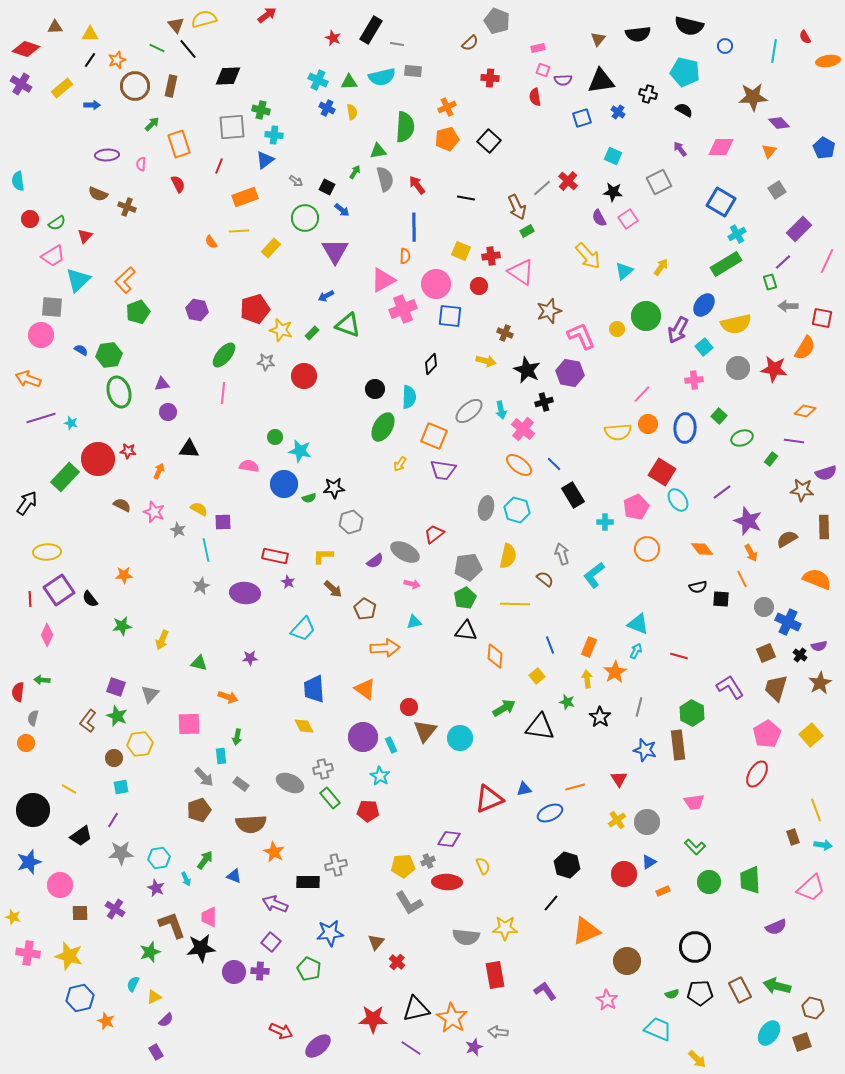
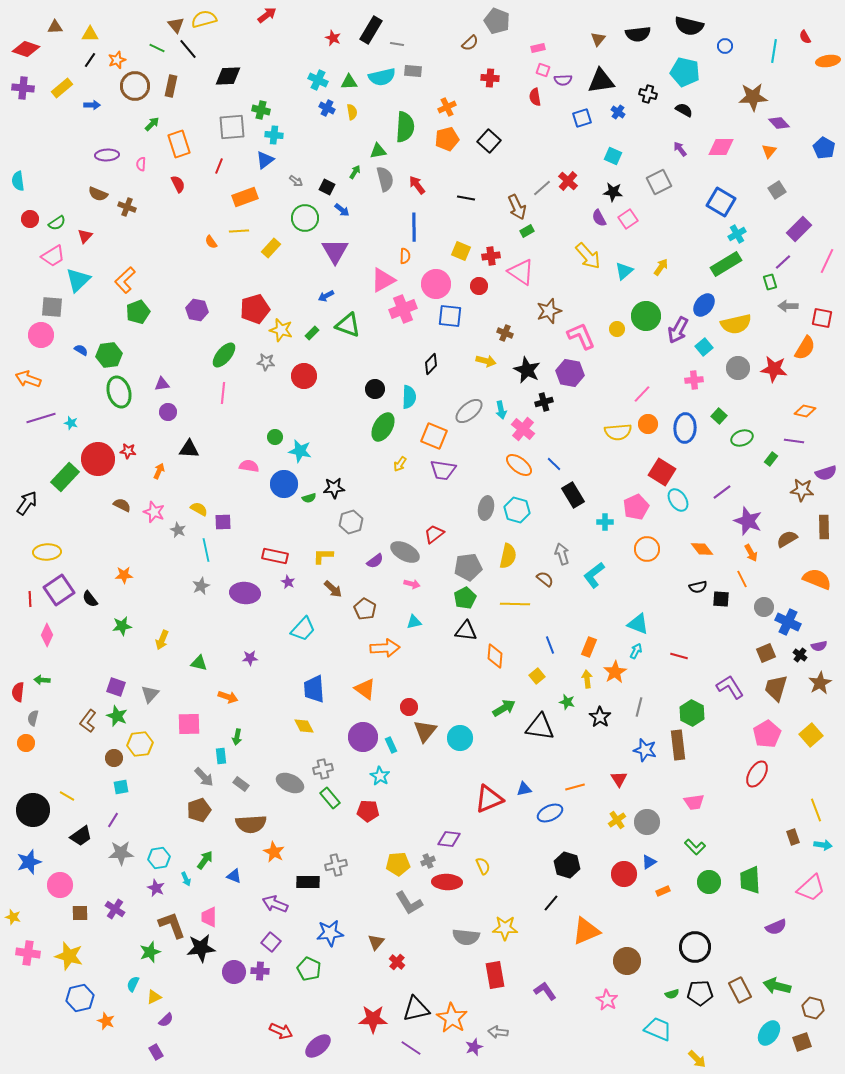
purple cross at (21, 84): moved 2 px right, 4 px down; rotated 25 degrees counterclockwise
yellow line at (69, 789): moved 2 px left, 7 px down
yellow pentagon at (403, 866): moved 5 px left, 2 px up
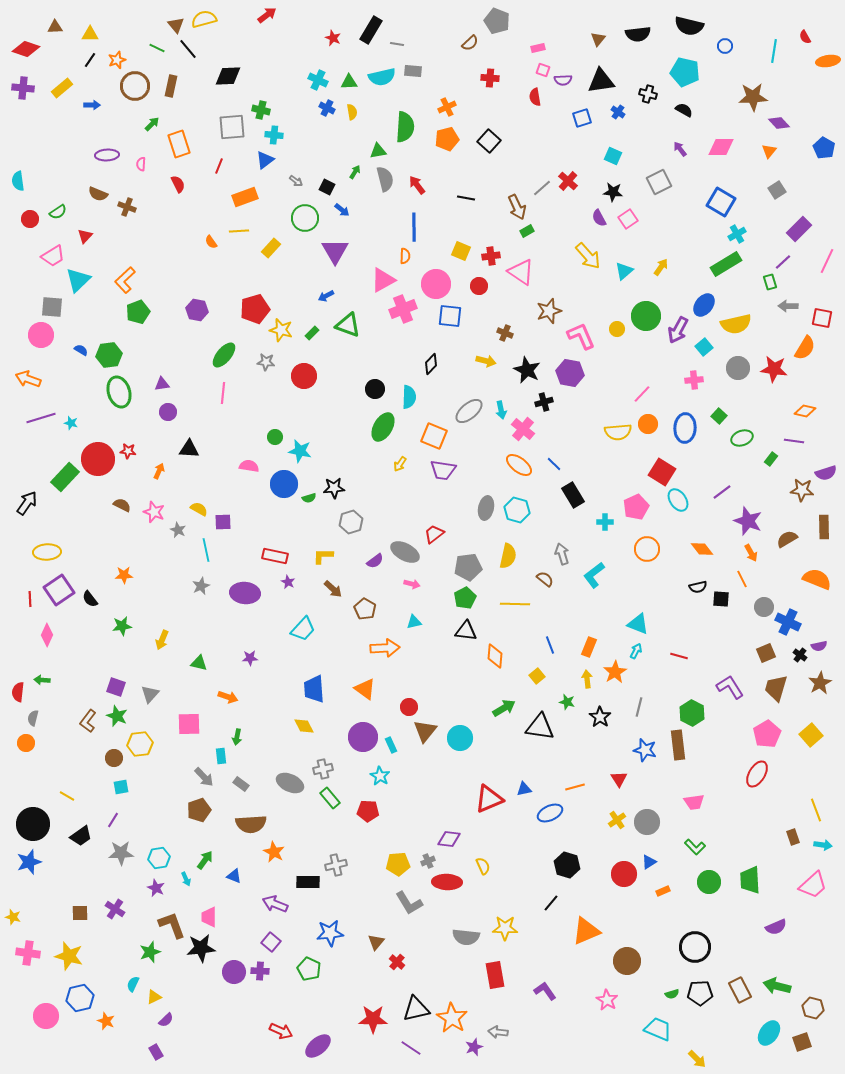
green semicircle at (57, 223): moved 1 px right, 11 px up
black circle at (33, 810): moved 14 px down
pink circle at (60, 885): moved 14 px left, 131 px down
pink trapezoid at (811, 888): moved 2 px right, 3 px up
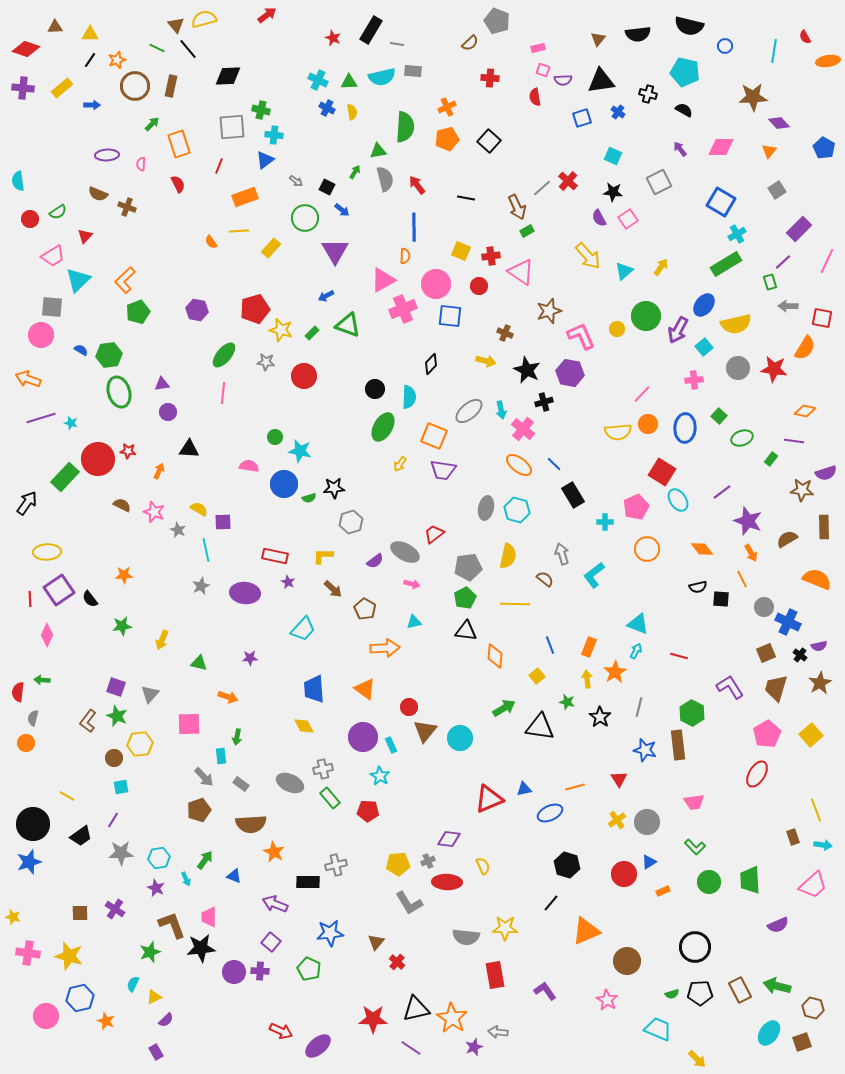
purple semicircle at (776, 927): moved 2 px right, 2 px up
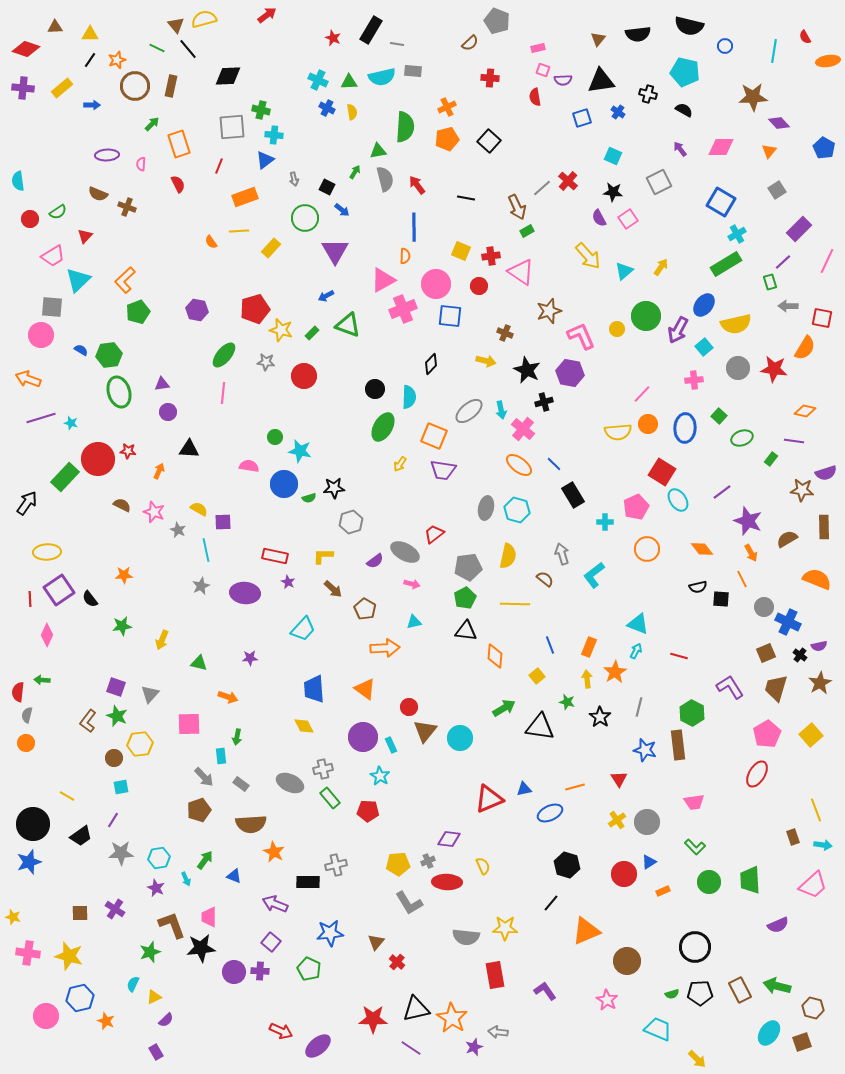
gray arrow at (296, 181): moved 2 px left, 2 px up; rotated 40 degrees clockwise
gray semicircle at (33, 718): moved 6 px left, 3 px up
